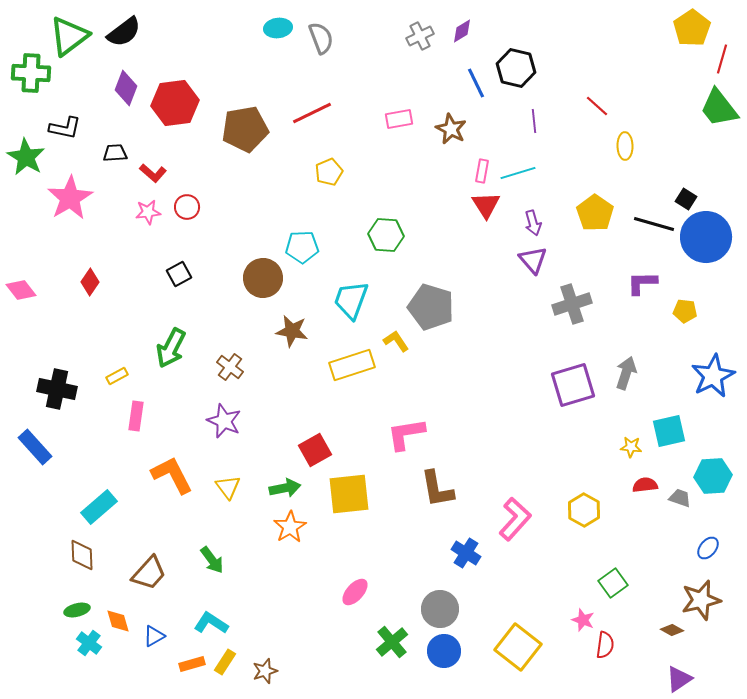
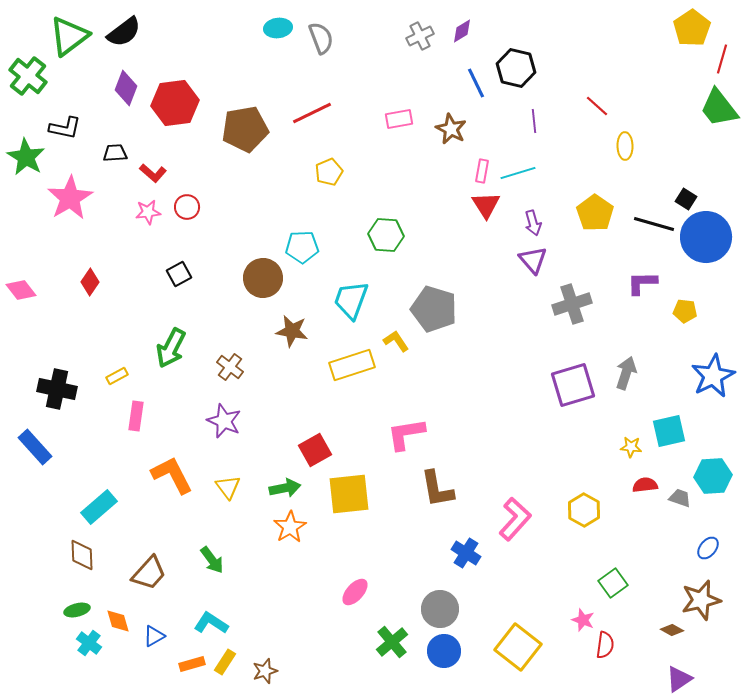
green cross at (31, 73): moved 3 px left, 3 px down; rotated 36 degrees clockwise
gray pentagon at (431, 307): moved 3 px right, 2 px down
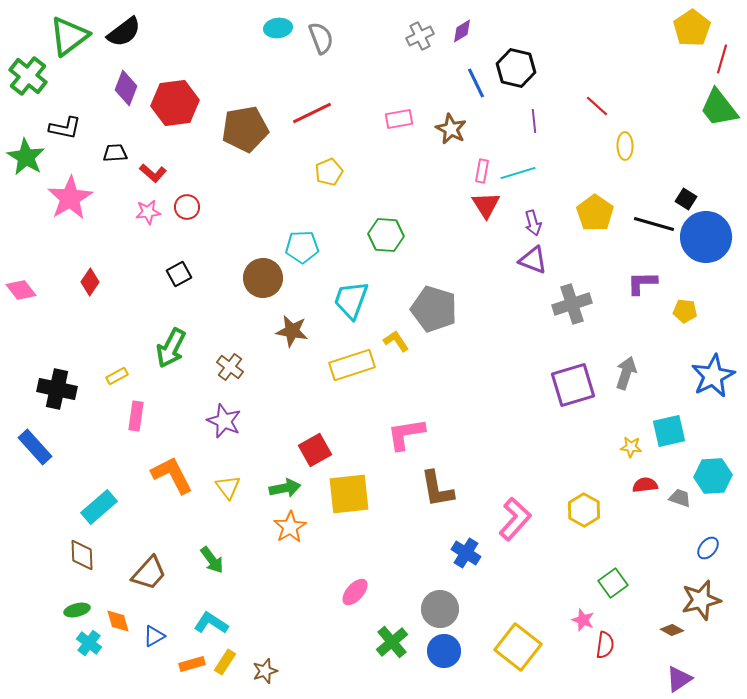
purple triangle at (533, 260): rotated 28 degrees counterclockwise
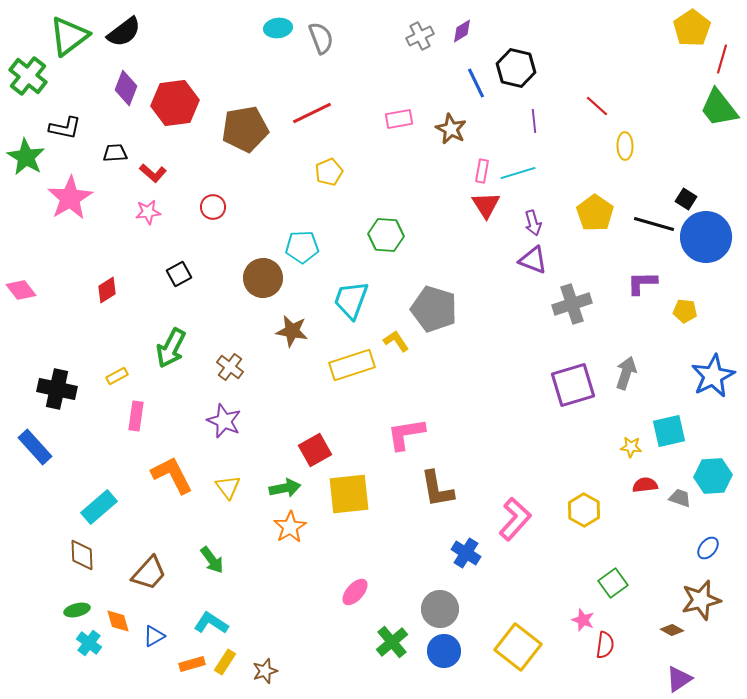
red circle at (187, 207): moved 26 px right
red diamond at (90, 282): moved 17 px right, 8 px down; rotated 24 degrees clockwise
